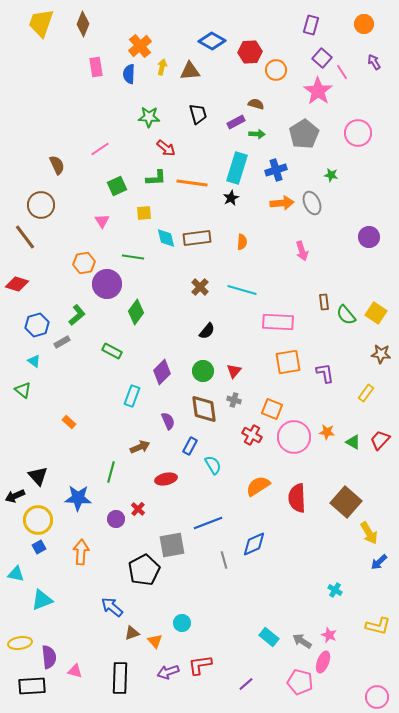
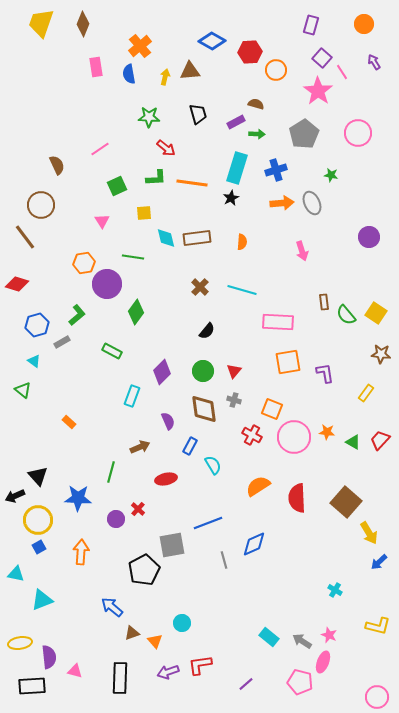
yellow arrow at (162, 67): moved 3 px right, 10 px down
blue semicircle at (129, 74): rotated 12 degrees counterclockwise
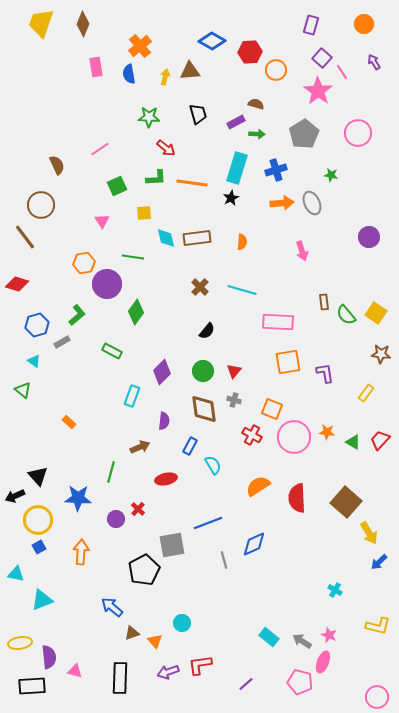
purple semicircle at (168, 421): moved 4 px left; rotated 30 degrees clockwise
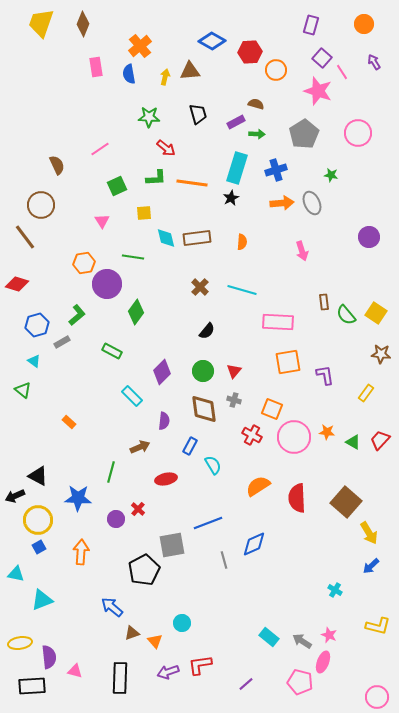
pink star at (318, 91): rotated 16 degrees counterclockwise
purple L-shape at (325, 373): moved 2 px down
cyan rectangle at (132, 396): rotated 65 degrees counterclockwise
black triangle at (38, 476): rotated 20 degrees counterclockwise
blue arrow at (379, 562): moved 8 px left, 4 px down
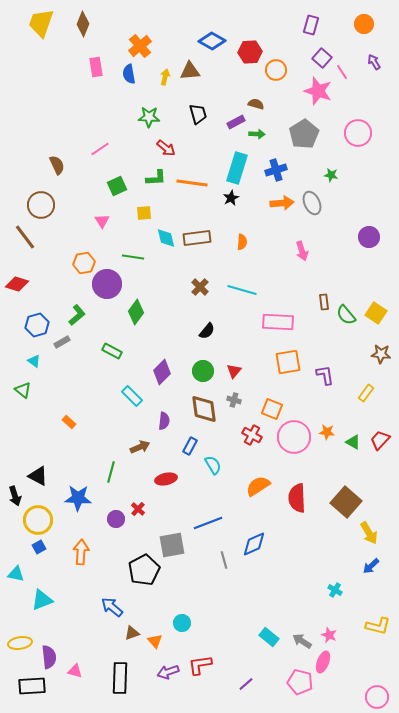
black arrow at (15, 496): rotated 84 degrees counterclockwise
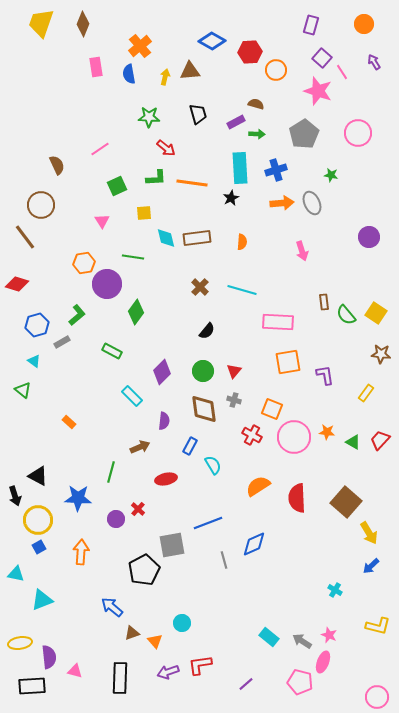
cyan rectangle at (237, 168): moved 3 px right; rotated 20 degrees counterclockwise
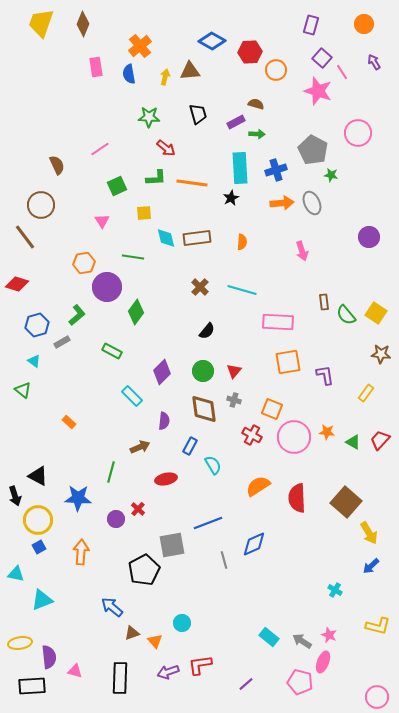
gray pentagon at (304, 134): moved 9 px right, 16 px down; rotated 12 degrees counterclockwise
purple circle at (107, 284): moved 3 px down
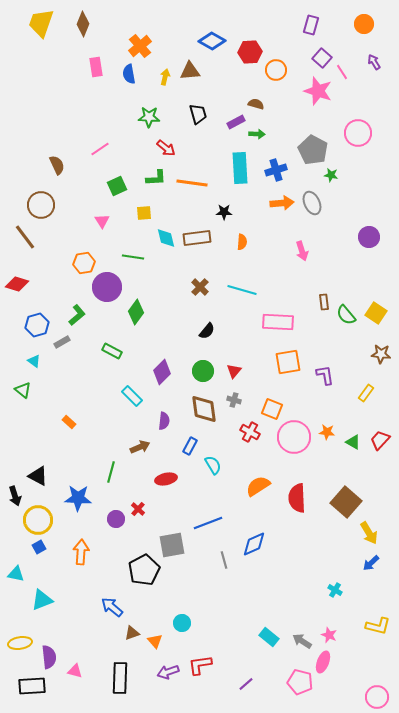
black star at (231, 198): moved 7 px left, 14 px down; rotated 28 degrees clockwise
red cross at (252, 435): moved 2 px left, 3 px up
blue arrow at (371, 566): moved 3 px up
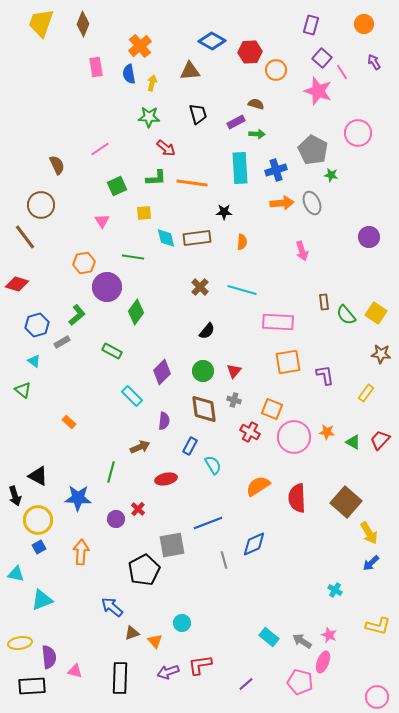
yellow arrow at (165, 77): moved 13 px left, 6 px down
